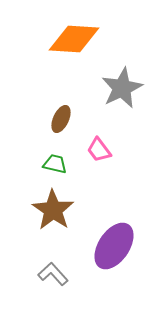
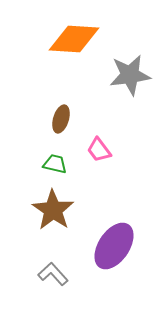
gray star: moved 8 px right, 13 px up; rotated 18 degrees clockwise
brown ellipse: rotated 8 degrees counterclockwise
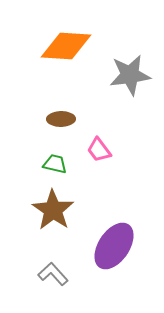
orange diamond: moved 8 px left, 7 px down
brown ellipse: rotated 72 degrees clockwise
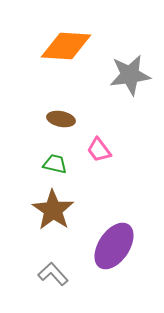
brown ellipse: rotated 12 degrees clockwise
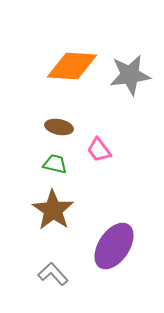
orange diamond: moved 6 px right, 20 px down
brown ellipse: moved 2 px left, 8 px down
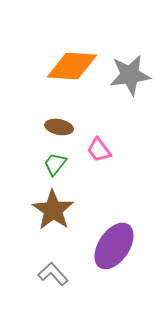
green trapezoid: rotated 65 degrees counterclockwise
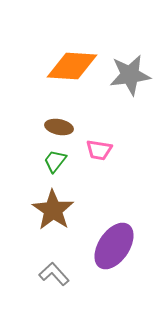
pink trapezoid: rotated 44 degrees counterclockwise
green trapezoid: moved 3 px up
gray L-shape: moved 1 px right
